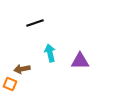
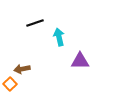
cyan arrow: moved 9 px right, 16 px up
orange square: rotated 24 degrees clockwise
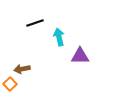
purple triangle: moved 5 px up
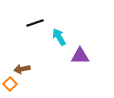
cyan arrow: rotated 18 degrees counterclockwise
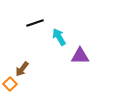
brown arrow: rotated 42 degrees counterclockwise
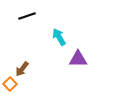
black line: moved 8 px left, 7 px up
purple triangle: moved 2 px left, 3 px down
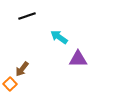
cyan arrow: rotated 24 degrees counterclockwise
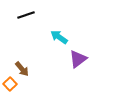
black line: moved 1 px left, 1 px up
purple triangle: rotated 36 degrees counterclockwise
brown arrow: rotated 77 degrees counterclockwise
